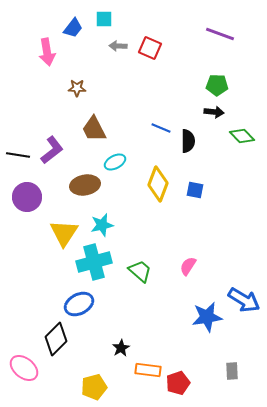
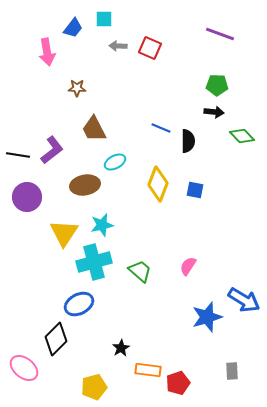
blue star: rotated 8 degrees counterclockwise
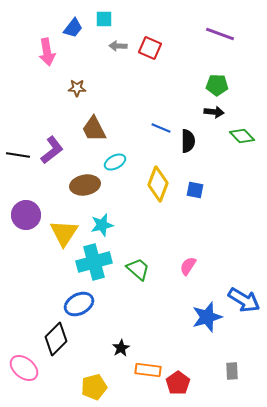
purple circle: moved 1 px left, 18 px down
green trapezoid: moved 2 px left, 2 px up
red pentagon: rotated 15 degrees counterclockwise
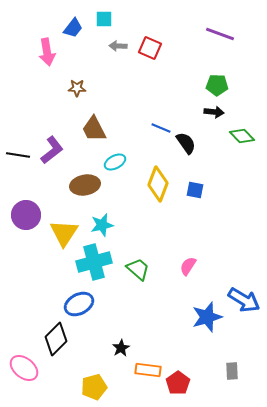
black semicircle: moved 2 px left, 2 px down; rotated 35 degrees counterclockwise
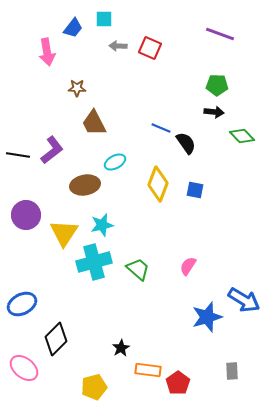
brown trapezoid: moved 6 px up
blue ellipse: moved 57 px left
